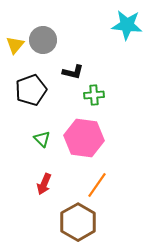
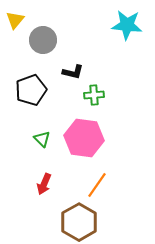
yellow triangle: moved 25 px up
brown hexagon: moved 1 px right
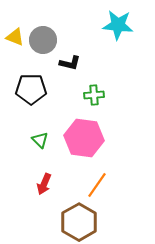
yellow triangle: moved 17 px down; rotated 48 degrees counterclockwise
cyan star: moved 9 px left
black L-shape: moved 3 px left, 9 px up
black pentagon: moved 1 px up; rotated 20 degrees clockwise
green triangle: moved 2 px left, 1 px down
